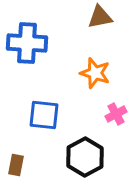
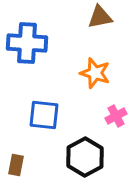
pink cross: moved 2 px down
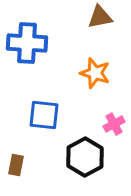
pink cross: moved 2 px left, 8 px down
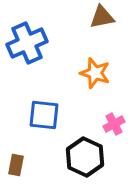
brown triangle: moved 2 px right
blue cross: rotated 27 degrees counterclockwise
black hexagon: rotated 6 degrees counterclockwise
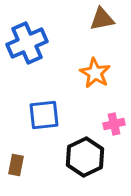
brown triangle: moved 2 px down
orange star: rotated 12 degrees clockwise
blue square: rotated 12 degrees counterclockwise
pink cross: rotated 15 degrees clockwise
black hexagon: rotated 9 degrees clockwise
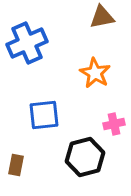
brown triangle: moved 2 px up
black hexagon: rotated 12 degrees clockwise
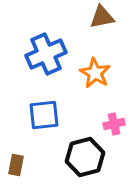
blue cross: moved 19 px right, 11 px down
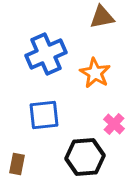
pink cross: rotated 35 degrees counterclockwise
black hexagon: rotated 9 degrees clockwise
brown rectangle: moved 1 px right, 1 px up
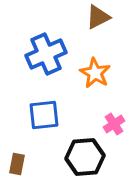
brown triangle: moved 4 px left; rotated 16 degrees counterclockwise
pink cross: rotated 15 degrees clockwise
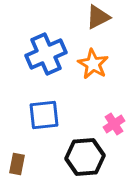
orange star: moved 2 px left, 9 px up
